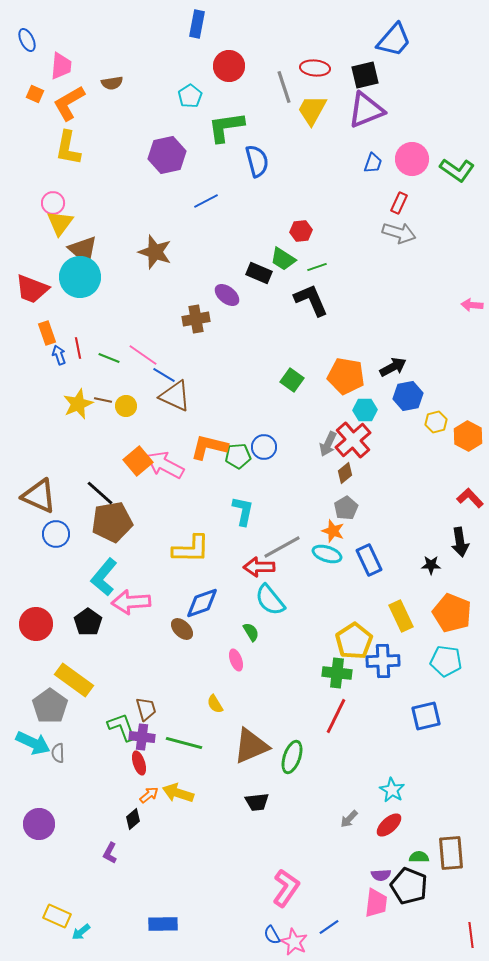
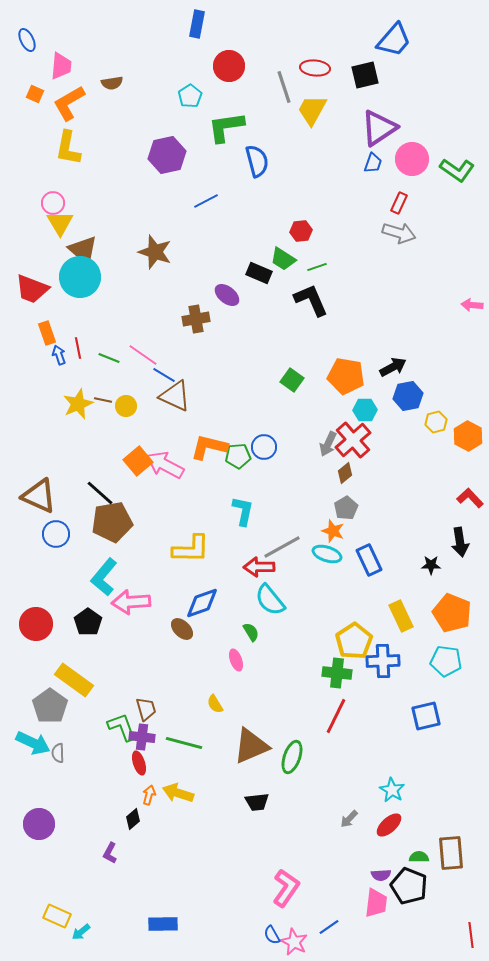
purple triangle at (366, 110): moved 13 px right, 18 px down; rotated 12 degrees counterclockwise
yellow triangle at (60, 223): rotated 8 degrees counterclockwise
orange arrow at (149, 795): rotated 36 degrees counterclockwise
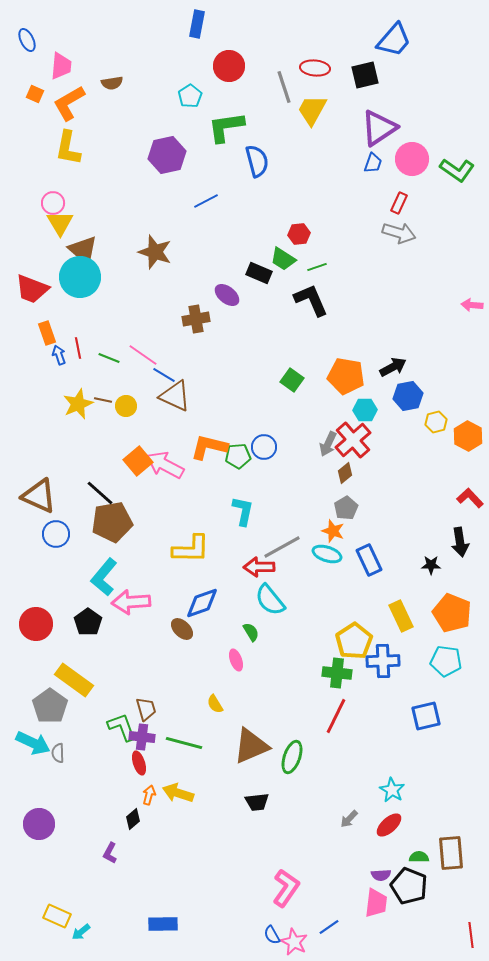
red hexagon at (301, 231): moved 2 px left, 3 px down
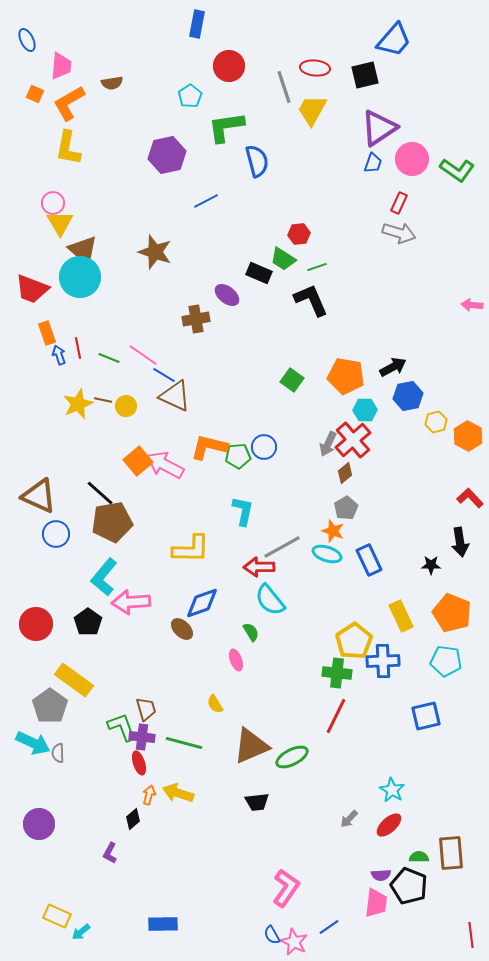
green ellipse at (292, 757): rotated 44 degrees clockwise
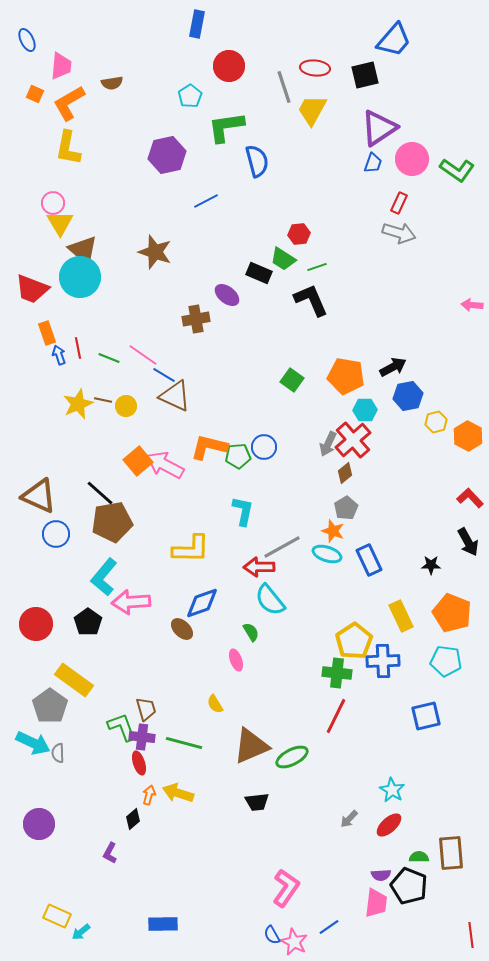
black arrow at (460, 542): moved 8 px right; rotated 20 degrees counterclockwise
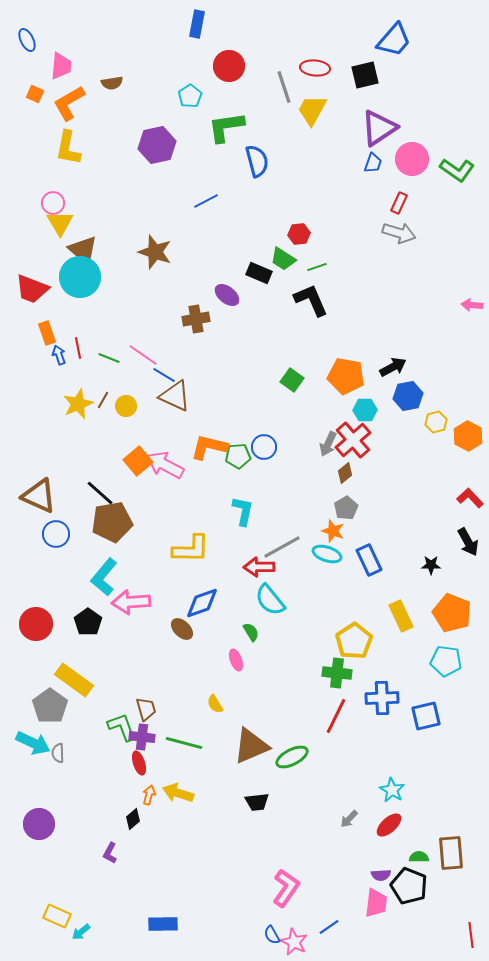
purple hexagon at (167, 155): moved 10 px left, 10 px up
brown line at (103, 400): rotated 72 degrees counterclockwise
blue cross at (383, 661): moved 1 px left, 37 px down
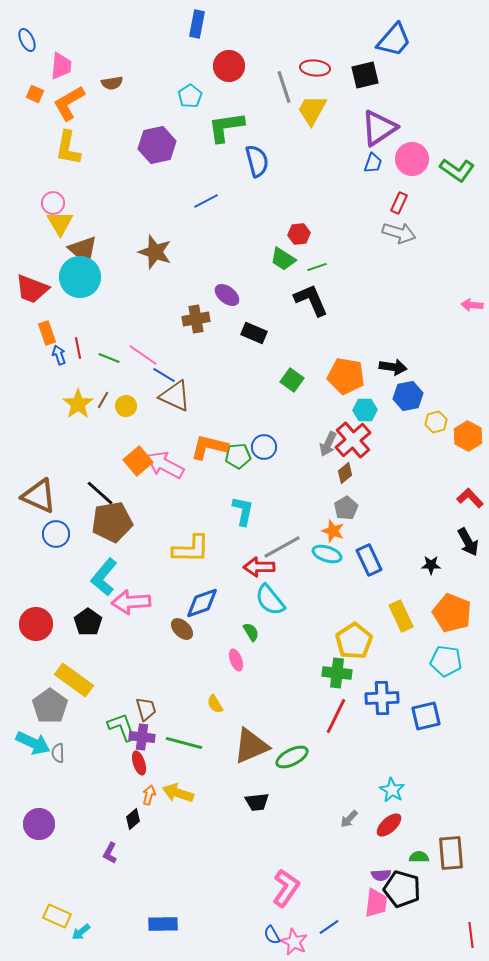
black rectangle at (259, 273): moved 5 px left, 60 px down
black arrow at (393, 367): rotated 36 degrees clockwise
yellow star at (78, 404): rotated 12 degrees counterclockwise
black pentagon at (409, 886): moved 7 px left, 3 px down; rotated 6 degrees counterclockwise
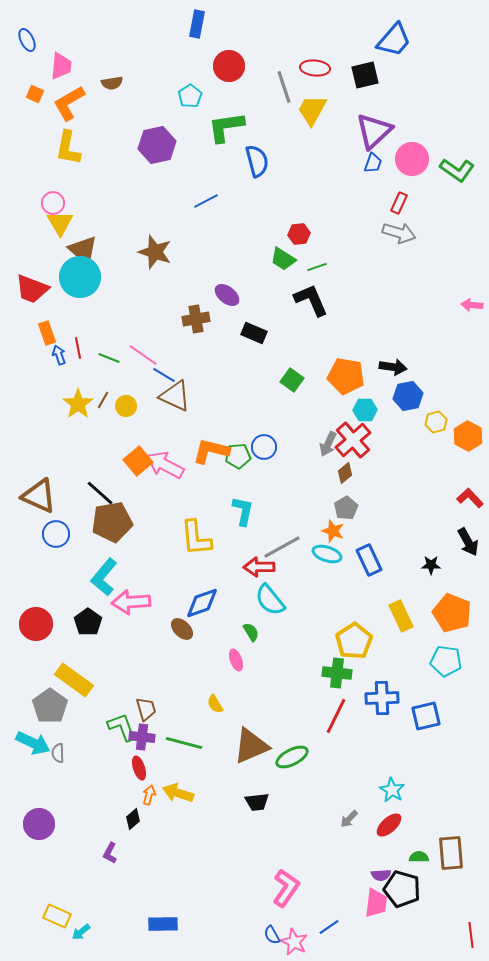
purple triangle at (379, 128): moved 5 px left, 3 px down; rotated 9 degrees counterclockwise
orange L-shape at (209, 447): moved 2 px right, 4 px down
yellow L-shape at (191, 549): moved 5 px right, 11 px up; rotated 84 degrees clockwise
red ellipse at (139, 763): moved 5 px down
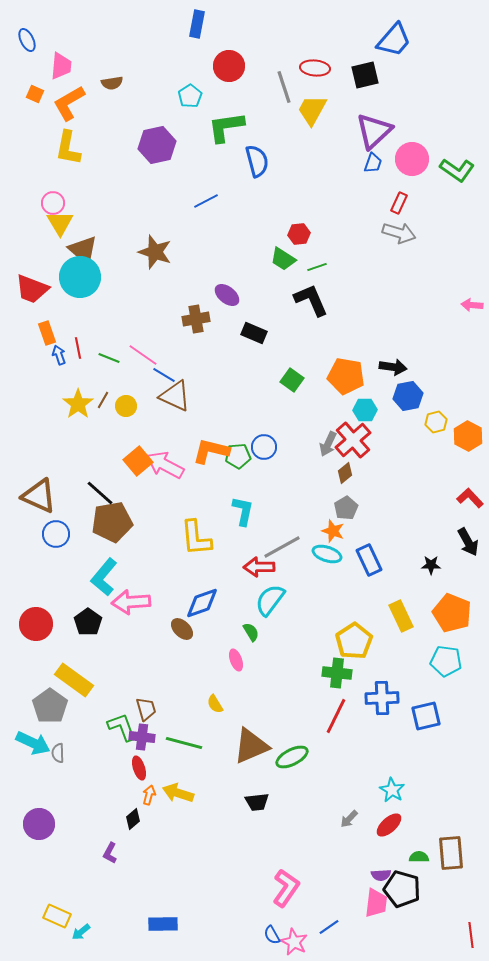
cyan semicircle at (270, 600): rotated 76 degrees clockwise
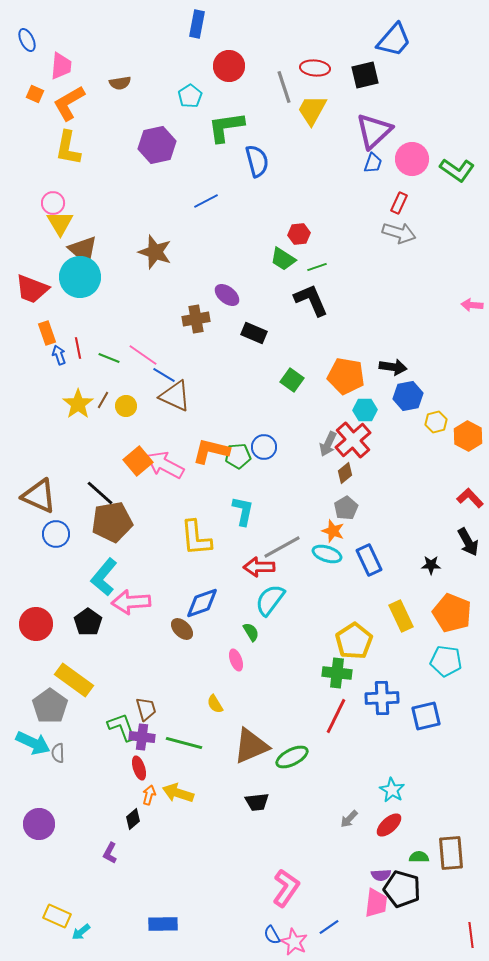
brown semicircle at (112, 83): moved 8 px right
